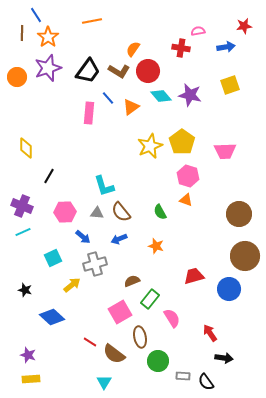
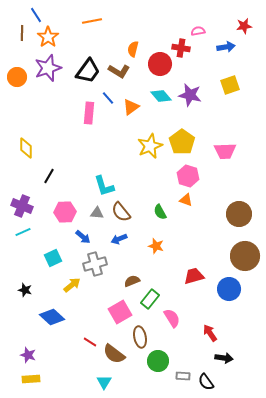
orange semicircle at (133, 49): rotated 21 degrees counterclockwise
red circle at (148, 71): moved 12 px right, 7 px up
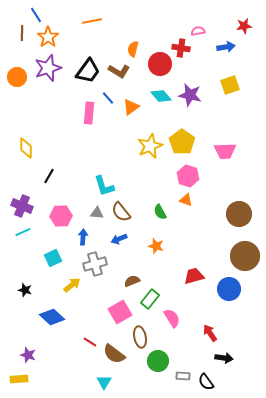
pink hexagon at (65, 212): moved 4 px left, 4 px down
blue arrow at (83, 237): rotated 126 degrees counterclockwise
yellow rectangle at (31, 379): moved 12 px left
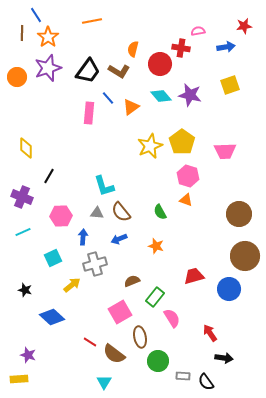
purple cross at (22, 206): moved 9 px up
green rectangle at (150, 299): moved 5 px right, 2 px up
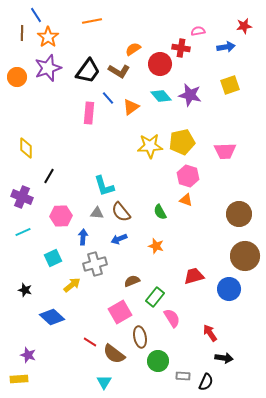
orange semicircle at (133, 49): rotated 42 degrees clockwise
yellow pentagon at (182, 142): rotated 25 degrees clockwise
yellow star at (150, 146): rotated 20 degrees clockwise
black semicircle at (206, 382): rotated 120 degrees counterclockwise
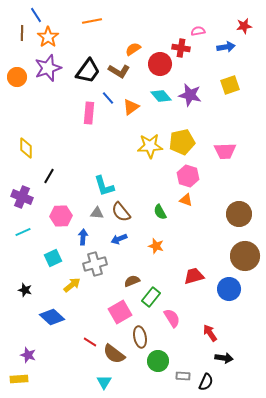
green rectangle at (155, 297): moved 4 px left
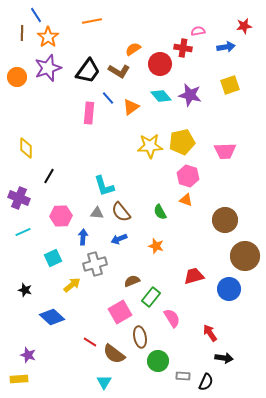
red cross at (181, 48): moved 2 px right
purple cross at (22, 197): moved 3 px left, 1 px down
brown circle at (239, 214): moved 14 px left, 6 px down
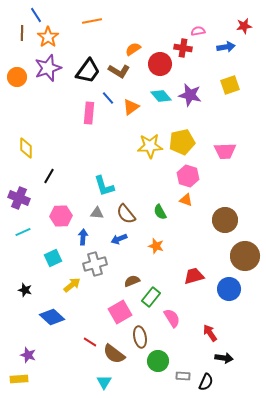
brown semicircle at (121, 212): moved 5 px right, 2 px down
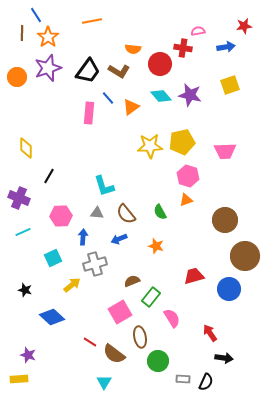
orange semicircle at (133, 49): rotated 140 degrees counterclockwise
orange triangle at (186, 200): rotated 40 degrees counterclockwise
gray rectangle at (183, 376): moved 3 px down
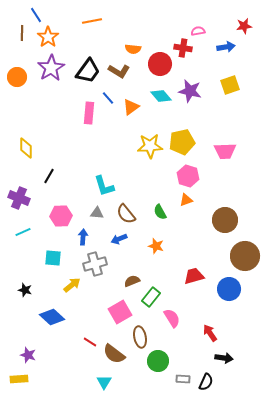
purple star at (48, 68): moved 3 px right; rotated 12 degrees counterclockwise
purple star at (190, 95): moved 4 px up
cyan square at (53, 258): rotated 30 degrees clockwise
